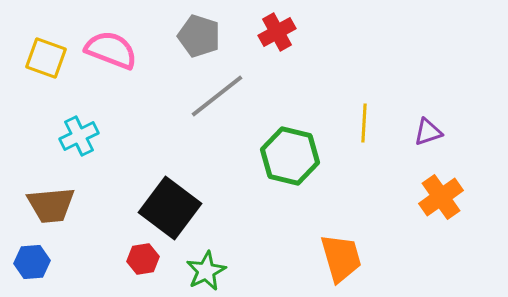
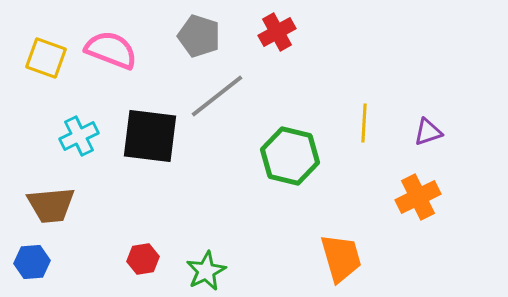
orange cross: moved 23 px left; rotated 9 degrees clockwise
black square: moved 20 px left, 72 px up; rotated 30 degrees counterclockwise
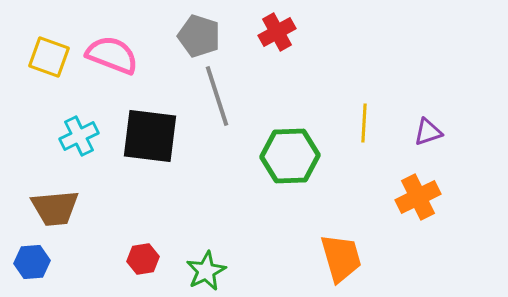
pink semicircle: moved 1 px right, 5 px down
yellow square: moved 3 px right, 1 px up
gray line: rotated 70 degrees counterclockwise
green hexagon: rotated 16 degrees counterclockwise
brown trapezoid: moved 4 px right, 3 px down
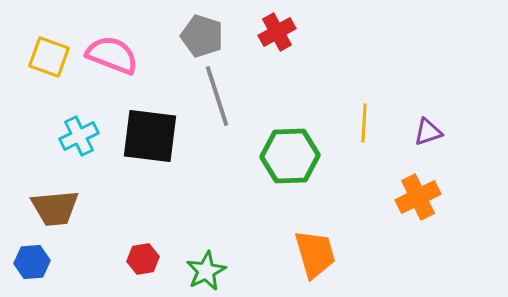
gray pentagon: moved 3 px right
orange trapezoid: moved 26 px left, 4 px up
